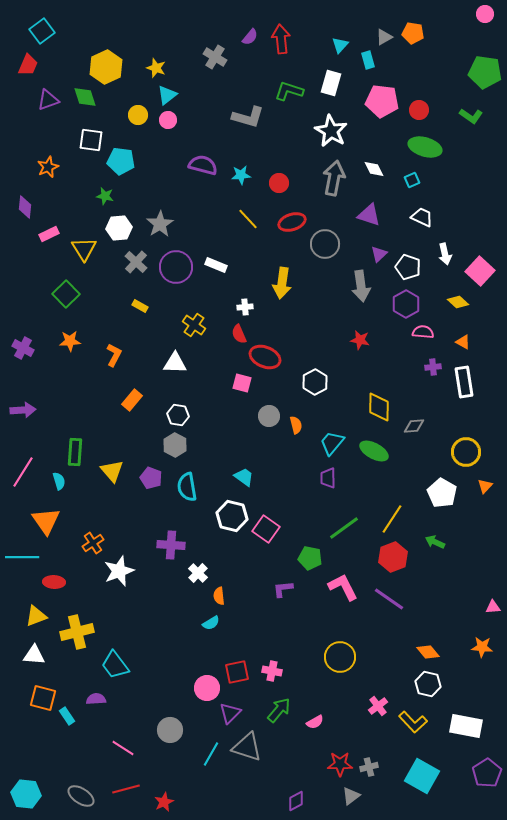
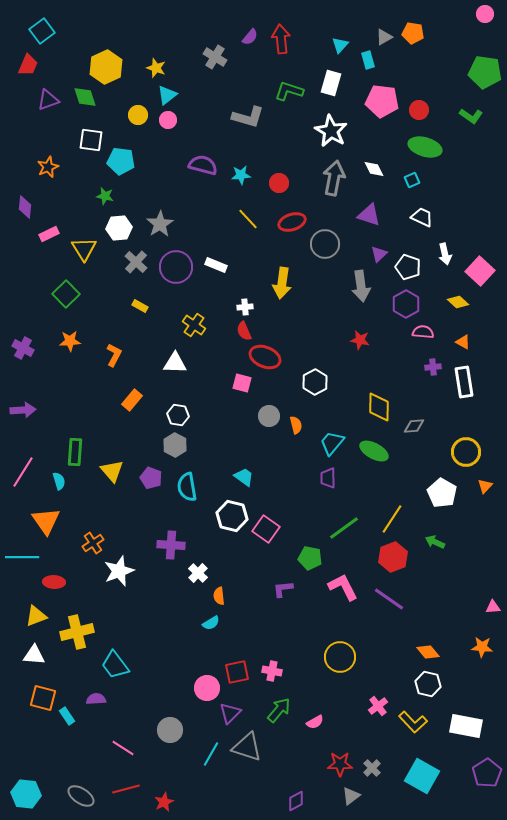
red semicircle at (239, 334): moved 5 px right, 3 px up
gray cross at (369, 767): moved 3 px right, 1 px down; rotated 30 degrees counterclockwise
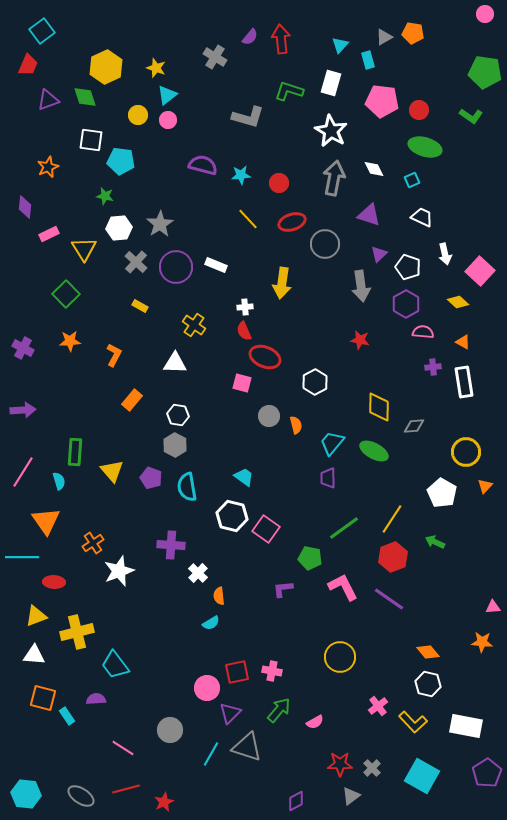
orange star at (482, 647): moved 5 px up
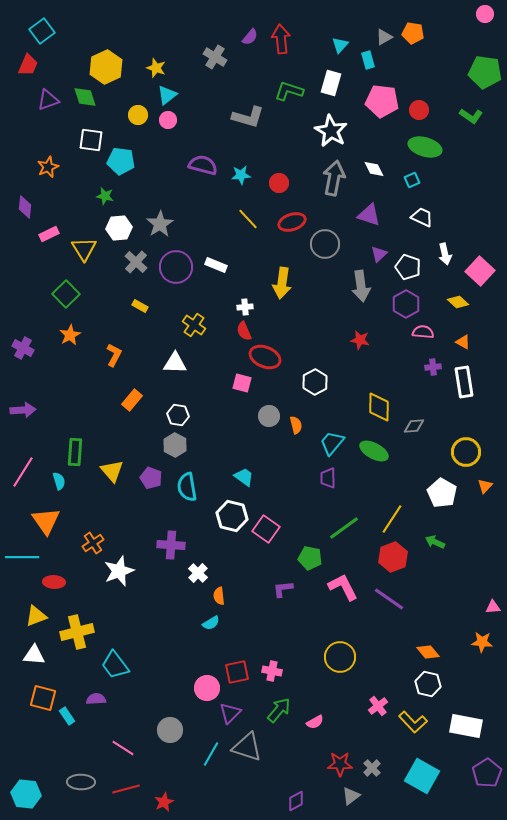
orange star at (70, 341): moved 6 px up; rotated 25 degrees counterclockwise
gray ellipse at (81, 796): moved 14 px up; rotated 32 degrees counterclockwise
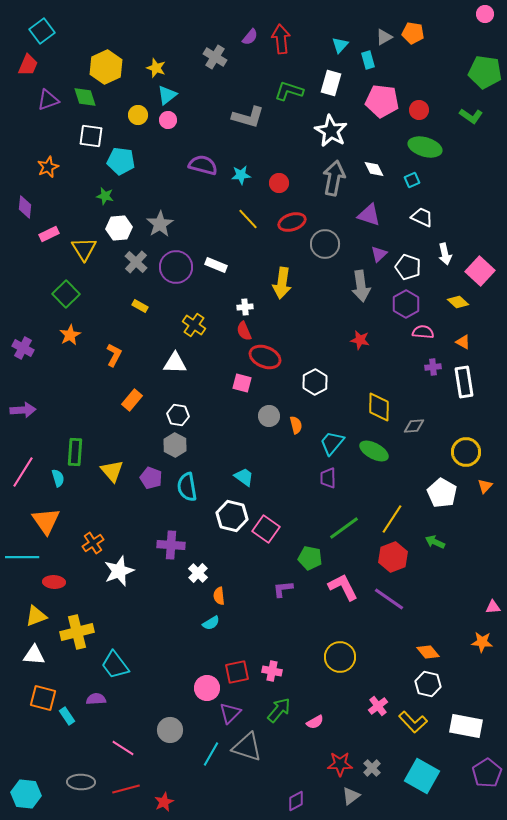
white square at (91, 140): moved 4 px up
cyan semicircle at (59, 481): moved 1 px left, 3 px up
